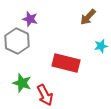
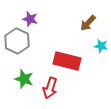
brown arrow: moved 6 px down
cyan star: rotated 24 degrees clockwise
red rectangle: moved 1 px right, 2 px up
green star: moved 2 px right, 4 px up
red arrow: moved 5 px right, 7 px up; rotated 45 degrees clockwise
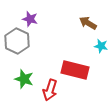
brown arrow: rotated 78 degrees clockwise
red rectangle: moved 8 px right, 9 px down
red arrow: moved 2 px down
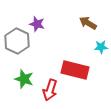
purple star: moved 7 px right, 5 px down
cyan star: moved 1 px down; rotated 16 degrees counterclockwise
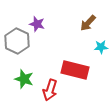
brown arrow: rotated 78 degrees counterclockwise
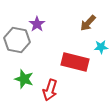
purple star: rotated 21 degrees clockwise
gray hexagon: moved 1 px up; rotated 15 degrees counterclockwise
red rectangle: moved 8 px up
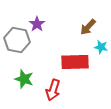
brown arrow: moved 4 px down
cyan star: rotated 16 degrees clockwise
red rectangle: rotated 16 degrees counterclockwise
red arrow: moved 3 px right
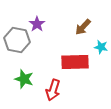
brown arrow: moved 5 px left
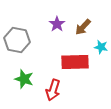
purple star: moved 20 px right
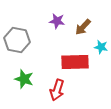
purple star: moved 3 px up; rotated 28 degrees counterclockwise
red arrow: moved 4 px right
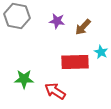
gray hexagon: moved 24 px up
cyan star: moved 5 px down; rotated 16 degrees clockwise
green star: rotated 18 degrees counterclockwise
red arrow: moved 2 px left, 1 px down; rotated 105 degrees clockwise
